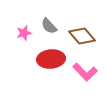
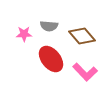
gray semicircle: rotated 42 degrees counterclockwise
pink star: moved 1 px down; rotated 14 degrees clockwise
red ellipse: rotated 56 degrees clockwise
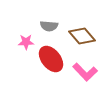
pink star: moved 2 px right, 8 px down
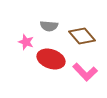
pink star: rotated 21 degrees clockwise
red ellipse: rotated 32 degrees counterclockwise
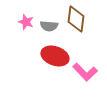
brown diamond: moved 6 px left, 17 px up; rotated 48 degrees clockwise
pink star: moved 20 px up
red ellipse: moved 4 px right, 3 px up
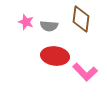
brown diamond: moved 5 px right
red ellipse: rotated 12 degrees counterclockwise
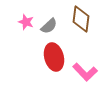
gray semicircle: rotated 48 degrees counterclockwise
red ellipse: moved 1 px left, 1 px down; rotated 68 degrees clockwise
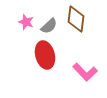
brown diamond: moved 5 px left
red ellipse: moved 9 px left, 2 px up
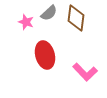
brown diamond: moved 1 px up
gray semicircle: moved 13 px up
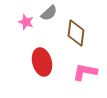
brown diamond: moved 15 px down
red ellipse: moved 3 px left, 7 px down
pink L-shape: rotated 145 degrees clockwise
